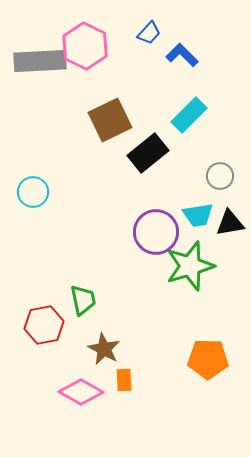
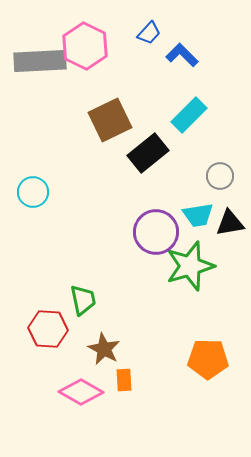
red hexagon: moved 4 px right, 4 px down; rotated 15 degrees clockwise
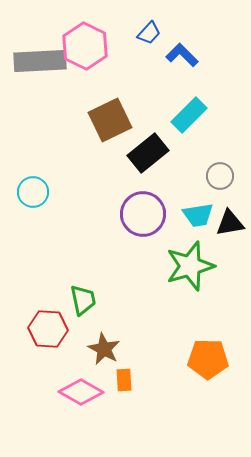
purple circle: moved 13 px left, 18 px up
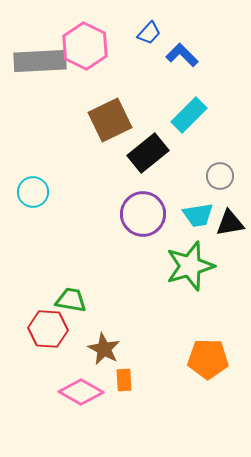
green trapezoid: moved 12 px left; rotated 68 degrees counterclockwise
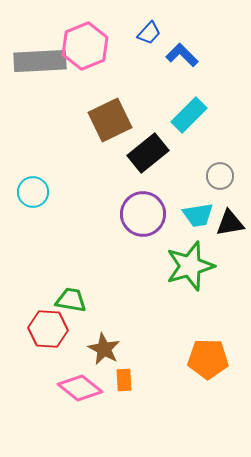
pink hexagon: rotated 12 degrees clockwise
pink diamond: moved 1 px left, 4 px up; rotated 9 degrees clockwise
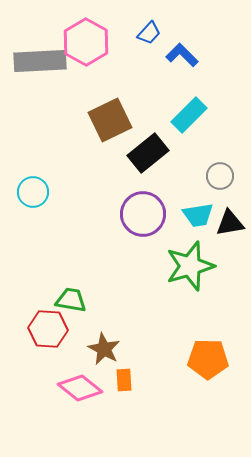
pink hexagon: moved 1 px right, 4 px up; rotated 9 degrees counterclockwise
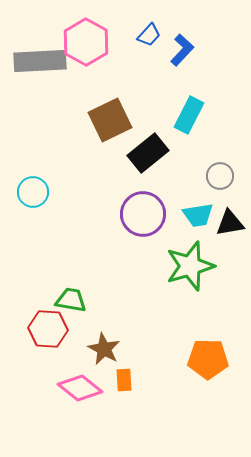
blue trapezoid: moved 2 px down
blue L-shape: moved 5 px up; rotated 88 degrees clockwise
cyan rectangle: rotated 18 degrees counterclockwise
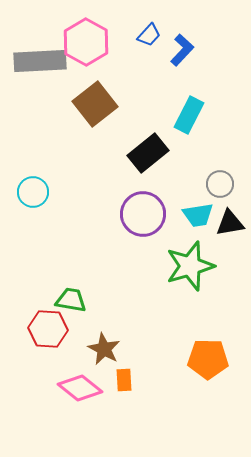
brown square: moved 15 px left, 16 px up; rotated 12 degrees counterclockwise
gray circle: moved 8 px down
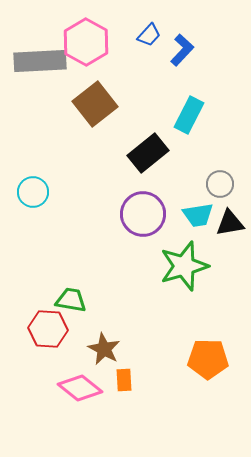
green star: moved 6 px left
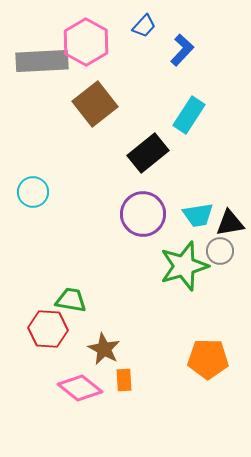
blue trapezoid: moved 5 px left, 9 px up
gray rectangle: moved 2 px right
cyan rectangle: rotated 6 degrees clockwise
gray circle: moved 67 px down
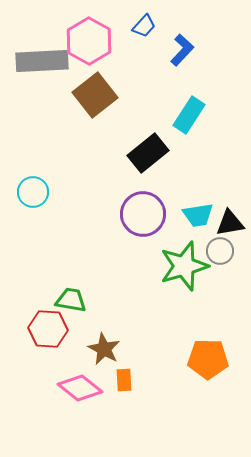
pink hexagon: moved 3 px right, 1 px up
brown square: moved 9 px up
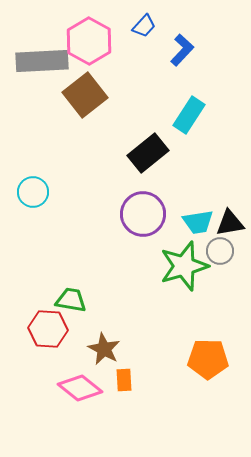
brown square: moved 10 px left
cyan trapezoid: moved 7 px down
